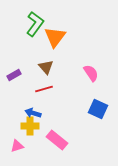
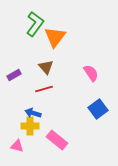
blue square: rotated 30 degrees clockwise
pink triangle: rotated 32 degrees clockwise
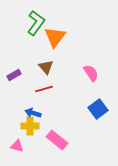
green L-shape: moved 1 px right, 1 px up
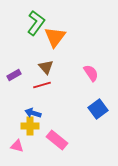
red line: moved 2 px left, 4 px up
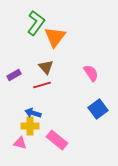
pink triangle: moved 3 px right, 3 px up
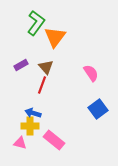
purple rectangle: moved 7 px right, 10 px up
red line: rotated 54 degrees counterclockwise
pink rectangle: moved 3 px left
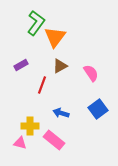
brown triangle: moved 14 px right, 1 px up; rotated 42 degrees clockwise
blue arrow: moved 28 px right
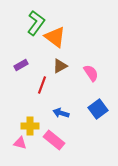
orange triangle: rotated 30 degrees counterclockwise
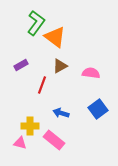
pink semicircle: rotated 48 degrees counterclockwise
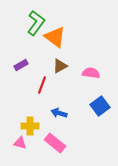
blue square: moved 2 px right, 3 px up
blue arrow: moved 2 px left
pink rectangle: moved 1 px right, 3 px down
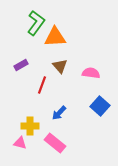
orange triangle: rotated 40 degrees counterclockwise
brown triangle: rotated 42 degrees counterclockwise
blue square: rotated 12 degrees counterclockwise
blue arrow: rotated 63 degrees counterclockwise
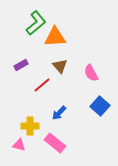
green L-shape: rotated 15 degrees clockwise
pink semicircle: rotated 126 degrees counterclockwise
red line: rotated 30 degrees clockwise
pink triangle: moved 1 px left, 2 px down
